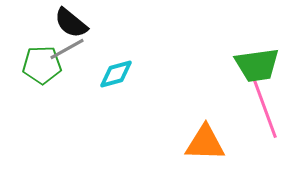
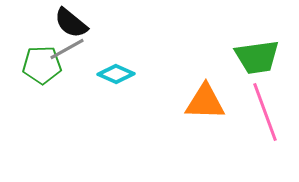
green trapezoid: moved 8 px up
cyan diamond: rotated 39 degrees clockwise
pink line: moved 3 px down
orange triangle: moved 41 px up
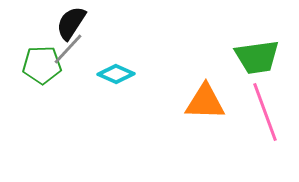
black semicircle: rotated 84 degrees clockwise
gray line: moved 1 px right; rotated 18 degrees counterclockwise
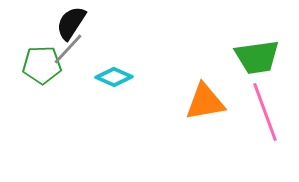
cyan diamond: moved 2 px left, 3 px down
orange triangle: rotated 12 degrees counterclockwise
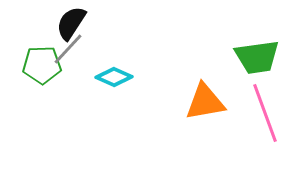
pink line: moved 1 px down
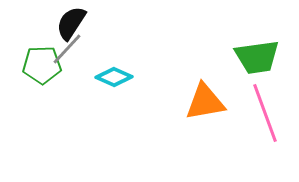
gray line: moved 1 px left
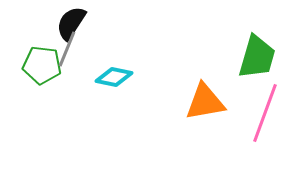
gray line: rotated 21 degrees counterclockwise
green trapezoid: rotated 66 degrees counterclockwise
green pentagon: rotated 9 degrees clockwise
cyan diamond: rotated 12 degrees counterclockwise
pink line: rotated 40 degrees clockwise
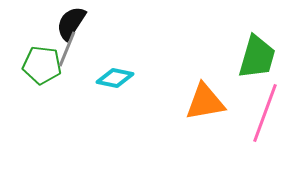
cyan diamond: moved 1 px right, 1 px down
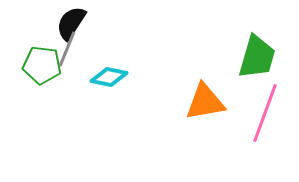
cyan diamond: moved 6 px left, 1 px up
